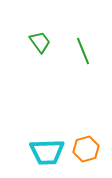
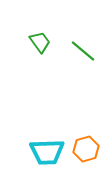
green line: rotated 28 degrees counterclockwise
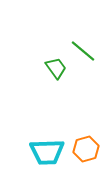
green trapezoid: moved 16 px right, 26 px down
